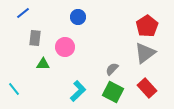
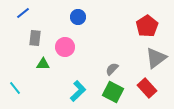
gray triangle: moved 11 px right, 5 px down
cyan line: moved 1 px right, 1 px up
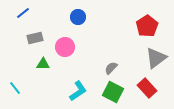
gray rectangle: rotated 70 degrees clockwise
gray semicircle: moved 1 px left, 1 px up
cyan L-shape: rotated 10 degrees clockwise
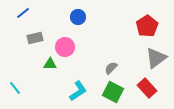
green triangle: moved 7 px right
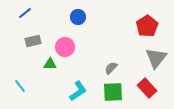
blue line: moved 2 px right
gray rectangle: moved 2 px left, 3 px down
gray triangle: rotated 15 degrees counterclockwise
cyan line: moved 5 px right, 2 px up
green square: rotated 30 degrees counterclockwise
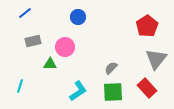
gray triangle: moved 1 px down
cyan line: rotated 56 degrees clockwise
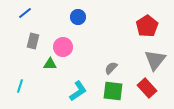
gray rectangle: rotated 63 degrees counterclockwise
pink circle: moved 2 px left
gray triangle: moved 1 px left, 1 px down
green square: moved 1 px up; rotated 10 degrees clockwise
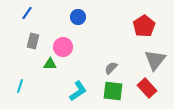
blue line: moved 2 px right; rotated 16 degrees counterclockwise
red pentagon: moved 3 px left
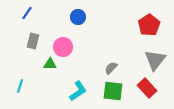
red pentagon: moved 5 px right, 1 px up
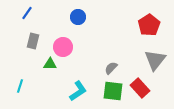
red rectangle: moved 7 px left
